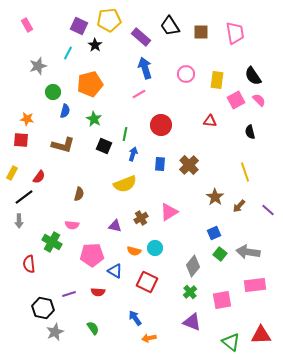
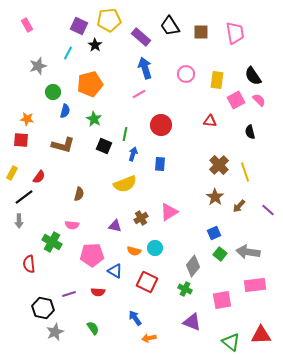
brown cross at (189, 165): moved 30 px right
green cross at (190, 292): moved 5 px left, 3 px up; rotated 24 degrees counterclockwise
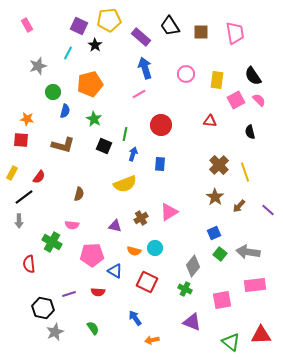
orange arrow at (149, 338): moved 3 px right, 2 px down
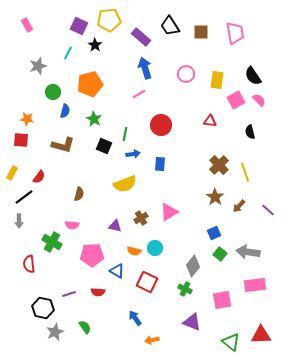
blue arrow at (133, 154): rotated 64 degrees clockwise
blue triangle at (115, 271): moved 2 px right
green semicircle at (93, 328): moved 8 px left, 1 px up
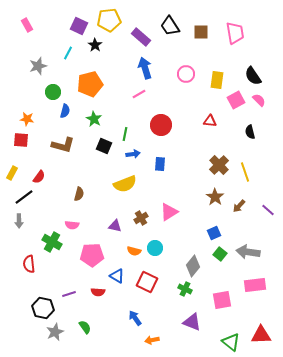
blue triangle at (117, 271): moved 5 px down
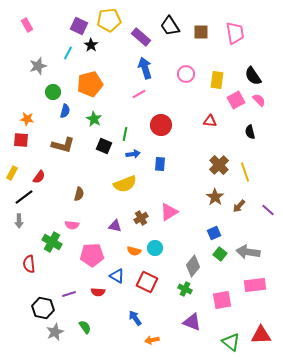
black star at (95, 45): moved 4 px left
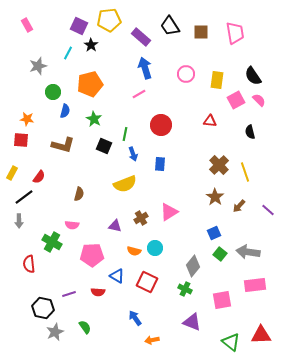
blue arrow at (133, 154): rotated 80 degrees clockwise
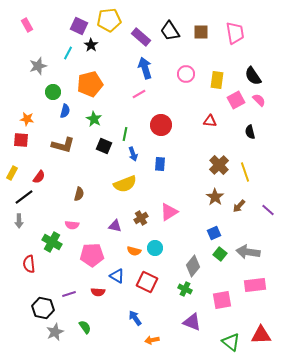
black trapezoid at (170, 26): moved 5 px down
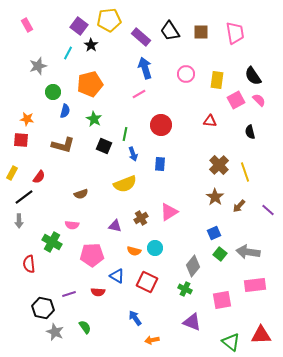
purple square at (79, 26): rotated 12 degrees clockwise
brown semicircle at (79, 194): moved 2 px right; rotated 56 degrees clockwise
gray star at (55, 332): rotated 24 degrees counterclockwise
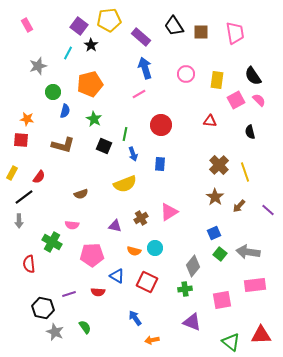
black trapezoid at (170, 31): moved 4 px right, 5 px up
green cross at (185, 289): rotated 32 degrees counterclockwise
